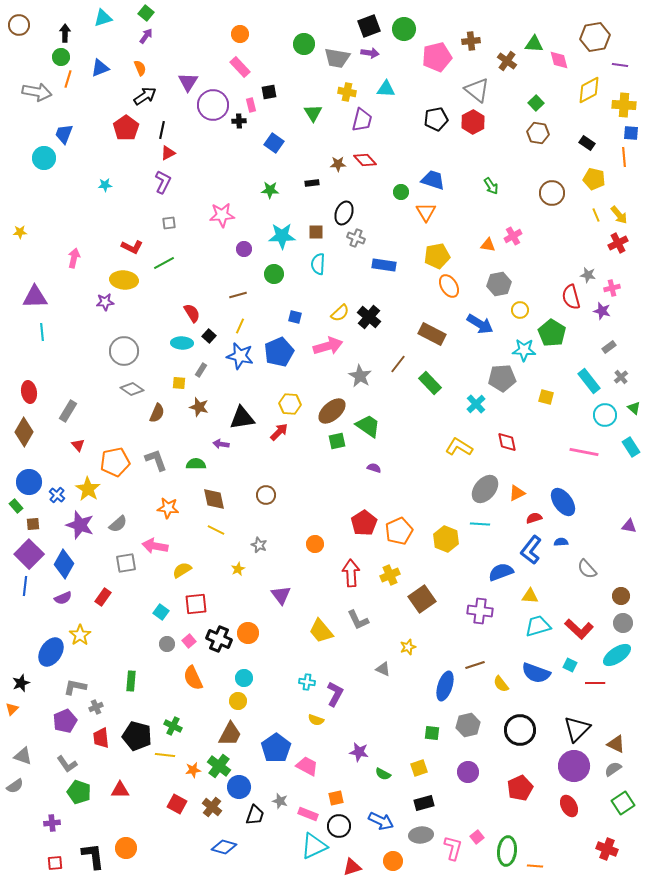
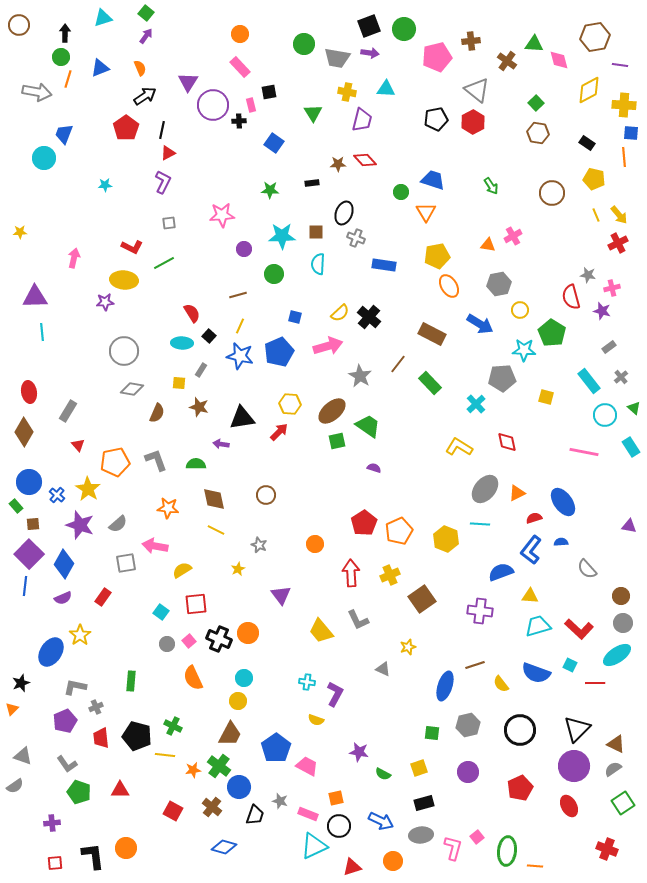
gray diamond at (132, 389): rotated 25 degrees counterclockwise
red square at (177, 804): moved 4 px left, 7 px down
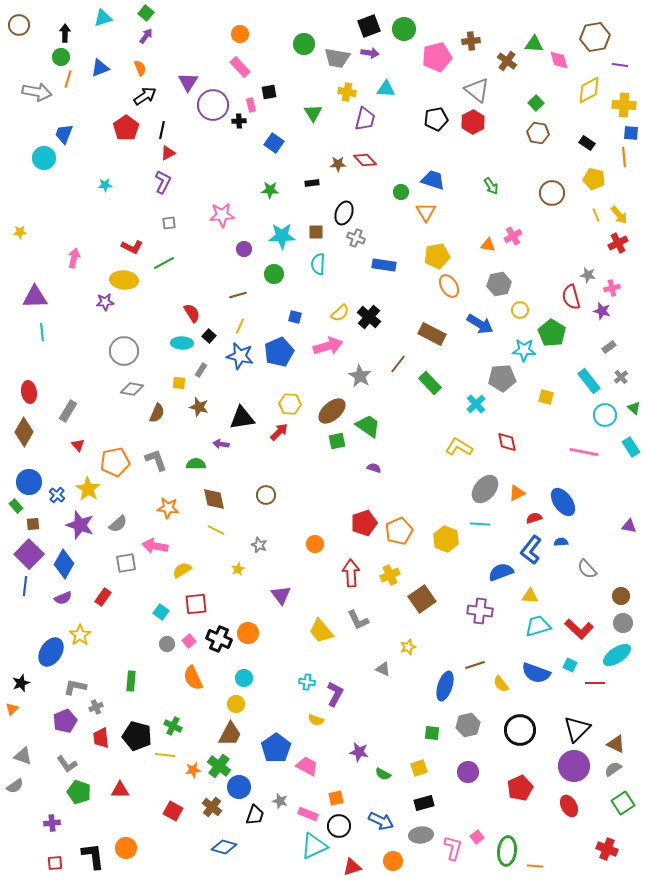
purple trapezoid at (362, 120): moved 3 px right, 1 px up
red pentagon at (364, 523): rotated 15 degrees clockwise
yellow circle at (238, 701): moved 2 px left, 3 px down
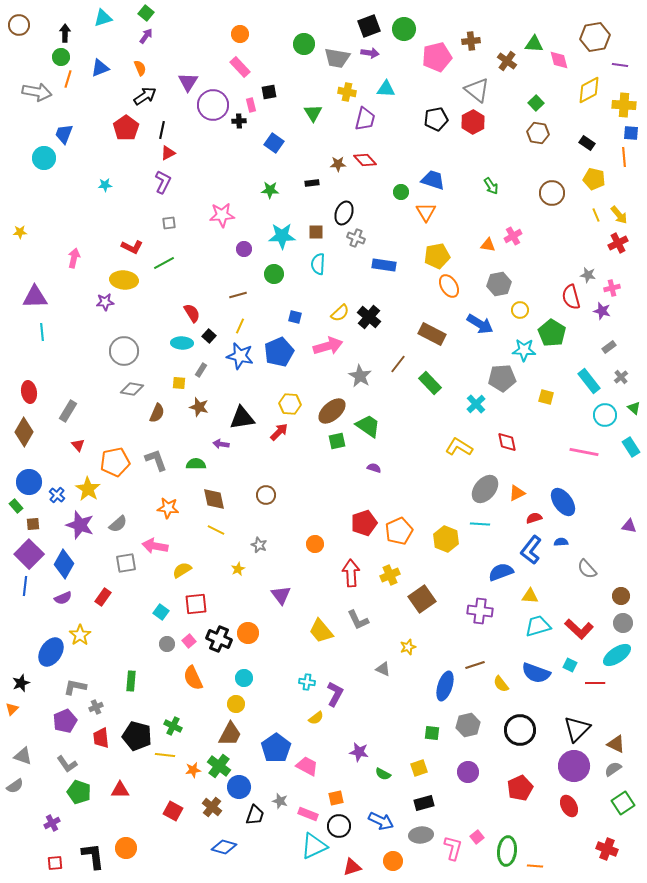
yellow semicircle at (316, 720): moved 2 px up; rotated 56 degrees counterclockwise
purple cross at (52, 823): rotated 21 degrees counterclockwise
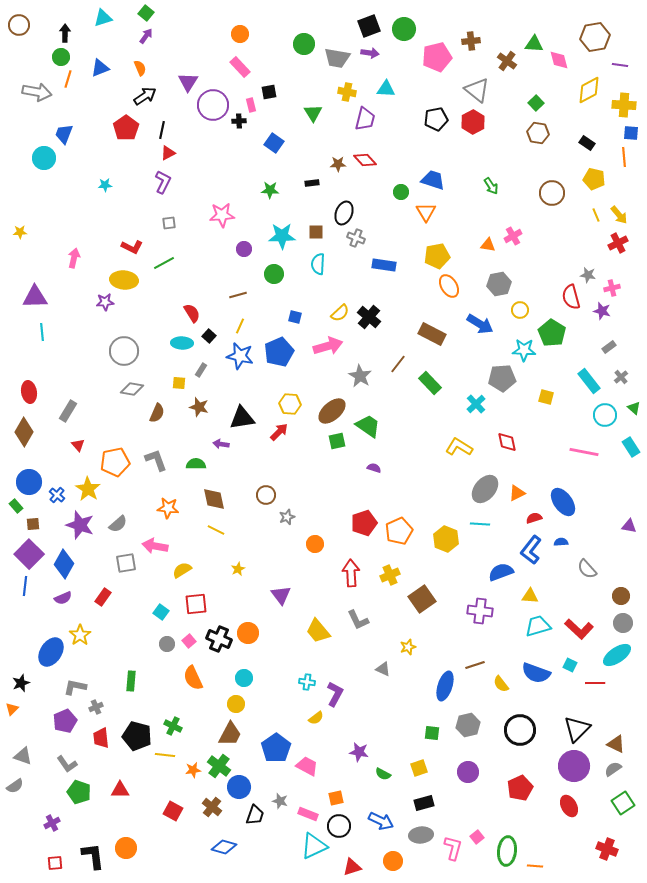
gray star at (259, 545): moved 28 px right, 28 px up; rotated 28 degrees clockwise
yellow trapezoid at (321, 631): moved 3 px left
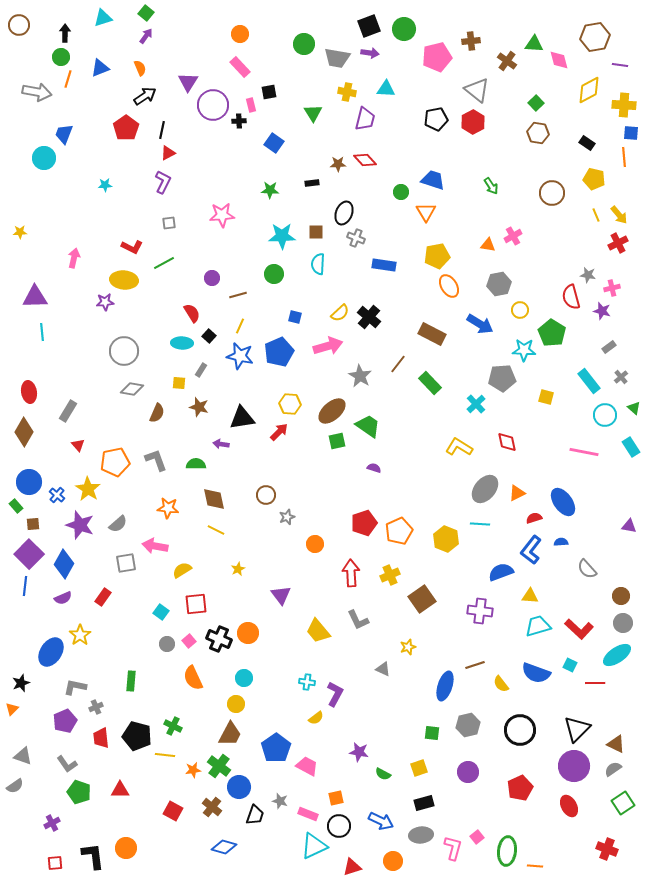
purple circle at (244, 249): moved 32 px left, 29 px down
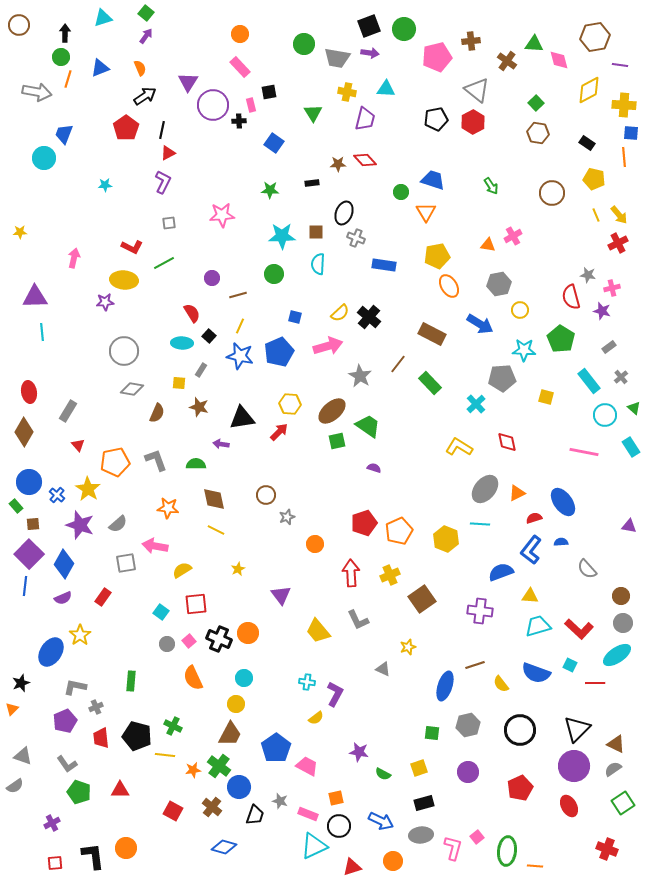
green pentagon at (552, 333): moved 9 px right, 6 px down
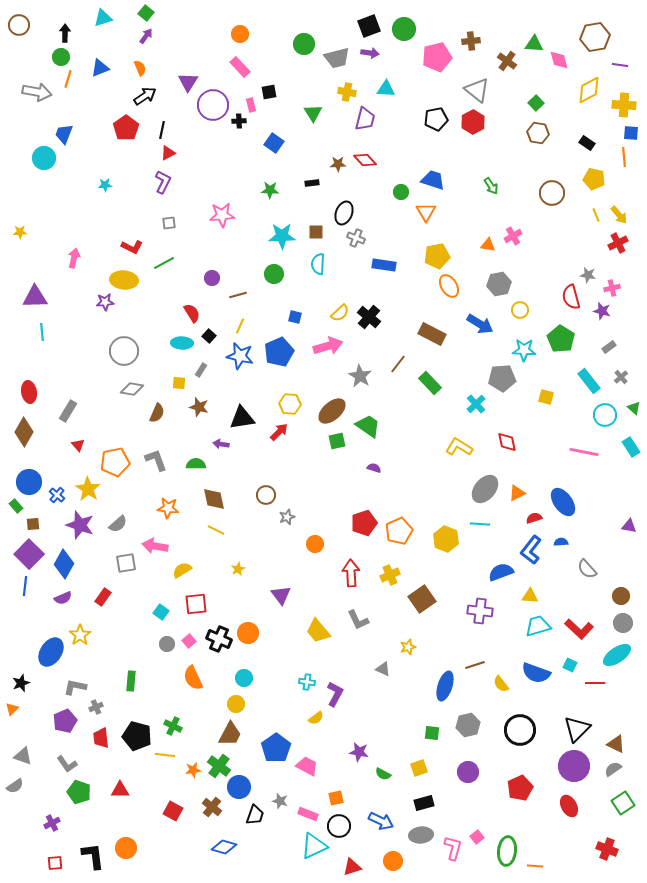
gray trapezoid at (337, 58): rotated 24 degrees counterclockwise
